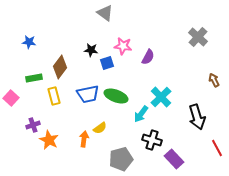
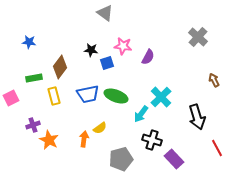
pink square: rotated 21 degrees clockwise
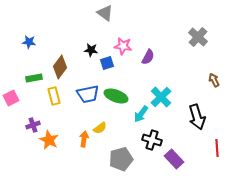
red line: rotated 24 degrees clockwise
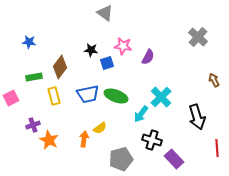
green rectangle: moved 1 px up
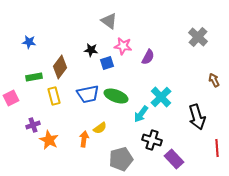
gray triangle: moved 4 px right, 8 px down
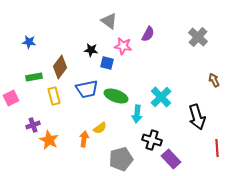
purple semicircle: moved 23 px up
blue square: rotated 32 degrees clockwise
blue trapezoid: moved 1 px left, 5 px up
cyan arrow: moved 4 px left; rotated 30 degrees counterclockwise
purple rectangle: moved 3 px left
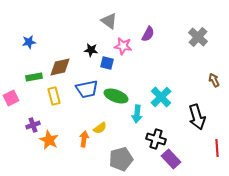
blue star: rotated 16 degrees counterclockwise
brown diamond: rotated 40 degrees clockwise
black cross: moved 4 px right, 1 px up
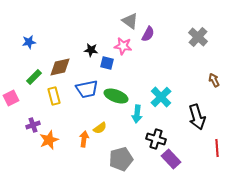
gray triangle: moved 21 px right
green rectangle: rotated 35 degrees counterclockwise
orange star: rotated 24 degrees clockwise
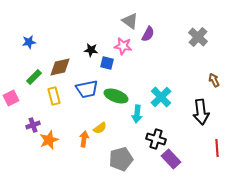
black arrow: moved 4 px right, 5 px up; rotated 10 degrees clockwise
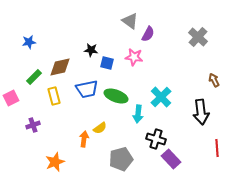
pink star: moved 11 px right, 11 px down
cyan arrow: moved 1 px right
orange star: moved 6 px right, 22 px down
